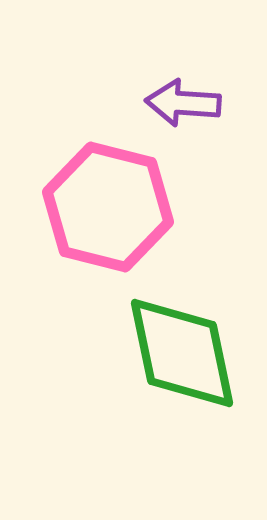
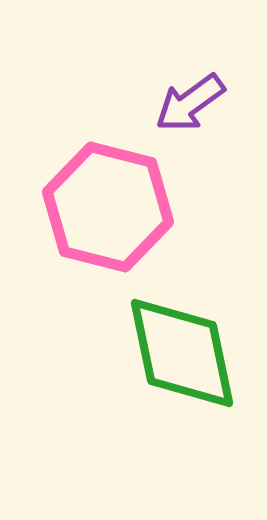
purple arrow: moved 7 px right; rotated 40 degrees counterclockwise
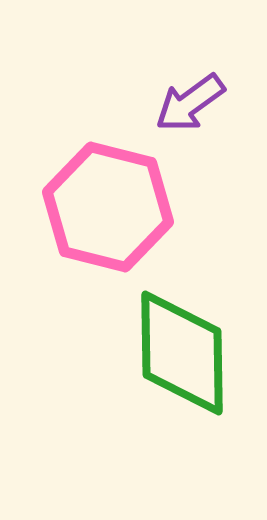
green diamond: rotated 11 degrees clockwise
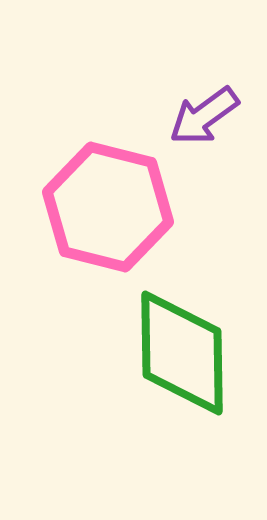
purple arrow: moved 14 px right, 13 px down
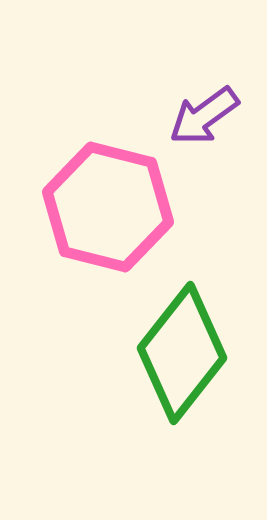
green diamond: rotated 39 degrees clockwise
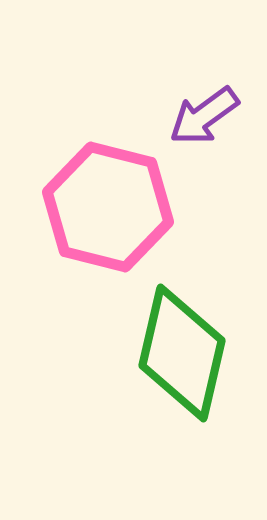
green diamond: rotated 25 degrees counterclockwise
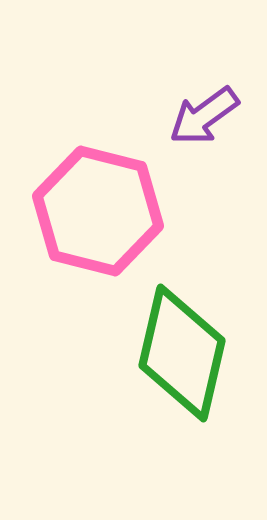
pink hexagon: moved 10 px left, 4 px down
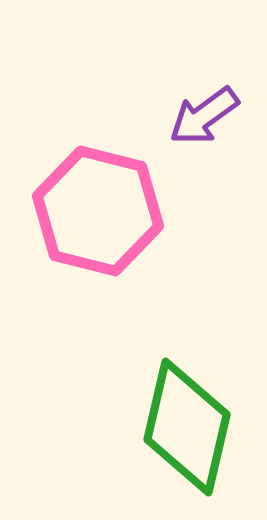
green diamond: moved 5 px right, 74 px down
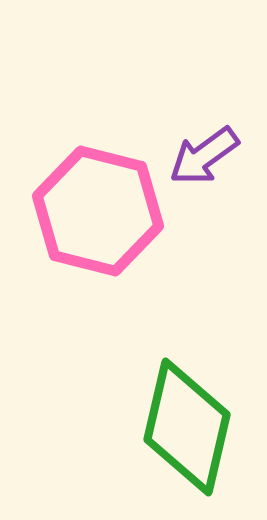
purple arrow: moved 40 px down
